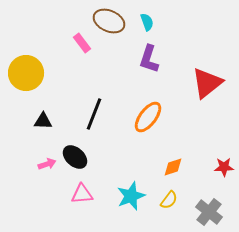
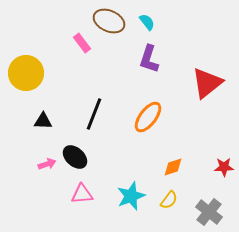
cyan semicircle: rotated 18 degrees counterclockwise
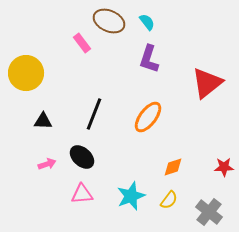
black ellipse: moved 7 px right
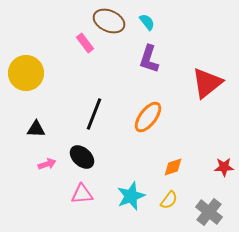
pink rectangle: moved 3 px right
black triangle: moved 7 px left, 8 px down
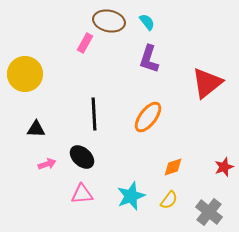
brown ellipse: rotated 12 degrees counterclockwise
pink rectangle: rotated 66 degrees clockwise
yellow circle: moved 1 px left, 1 px down
black line: rotated 24 degrees counterclockwise
red star: rotated 18 degrees counterclockwise
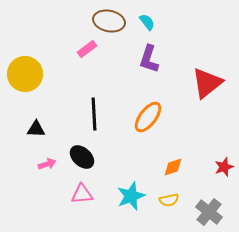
pink rectangle: moved 2 px right, 6 px down; rotated 24 degrees clockwise
yellow semicircle: rotated 42 degrees clockwise
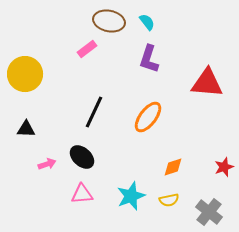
red triangle: rotated 44 degrees clockwise
black line: moved 2 px up; rotated 28 degrees clockwise
black triangle: moved 10 px left
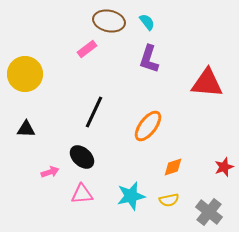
orange ellipse: moved 9 px down
pink arrow: moved 3 px right, 8 px down
cyan star: rotated 8 degrees clockwise
